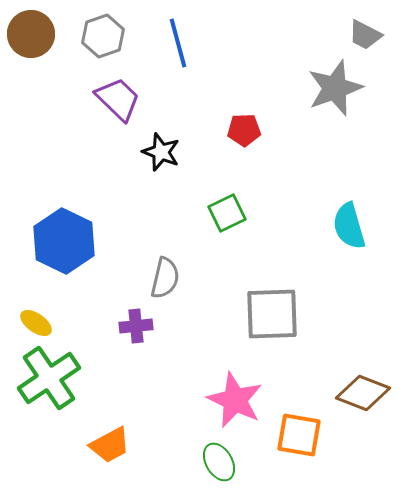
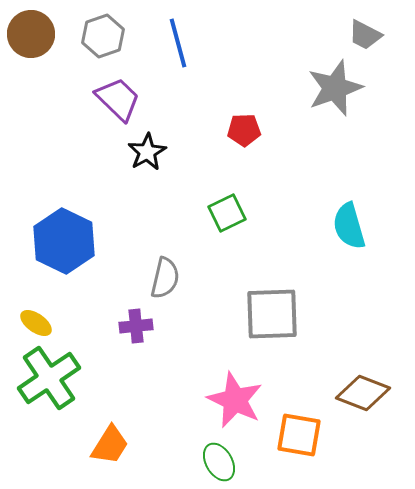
black star: moved 14 px left; rotated 21 degrees clockwise
orange trapezoid: rotated 30 degrees counterclockwise
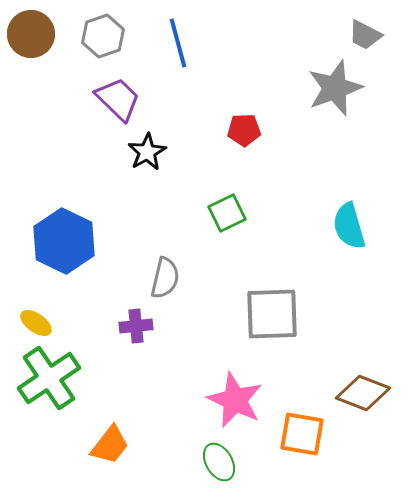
orange square: moved 3 px right, 1 px up
orange trapezoid: rotated 6 degrees clockwise
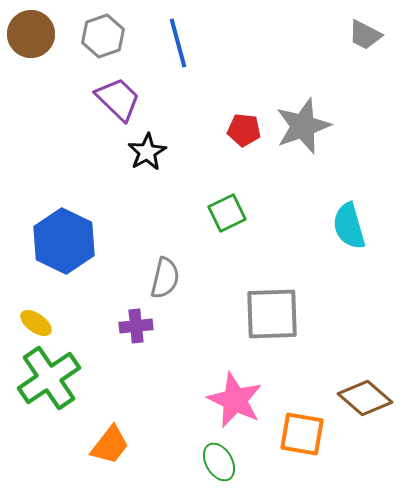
gray star: moved 32 px left, 38 px down
red pentagon: rotated 8 degrees clockwise
brown diamond: moved 2 px right, 5 px down; rotated 20 degrees clockwise
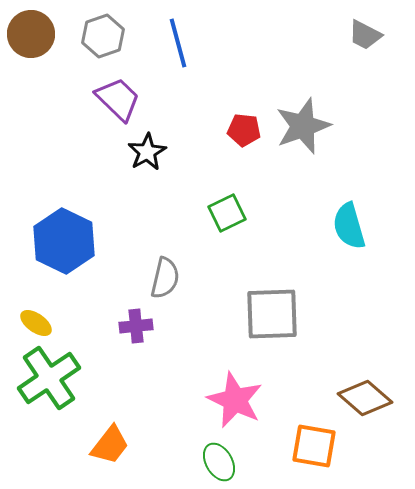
orange square: moved 12 px right, 12 px down
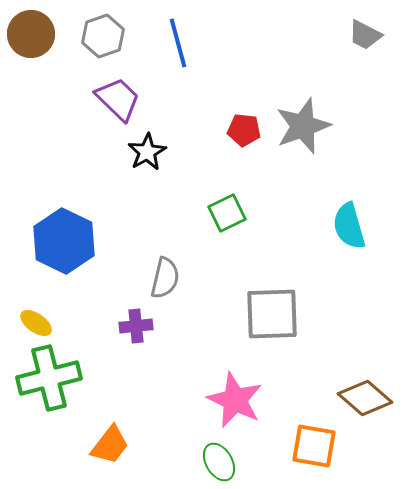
green cross: rotated 20 degrees clockwise
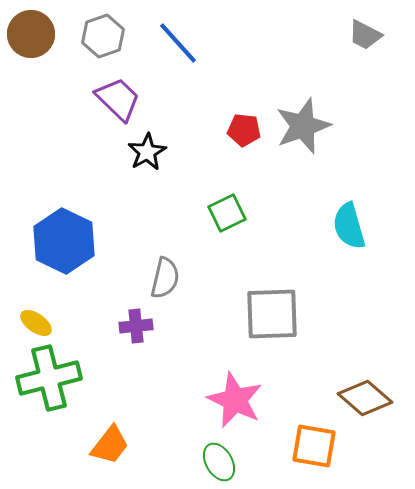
blue line: rotated 27 degrees counterclockwise
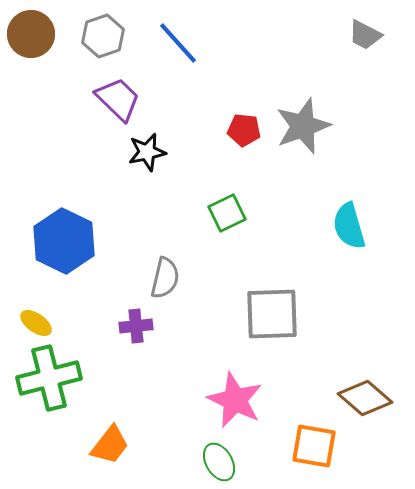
black star: rotated 18 degrees clockwise
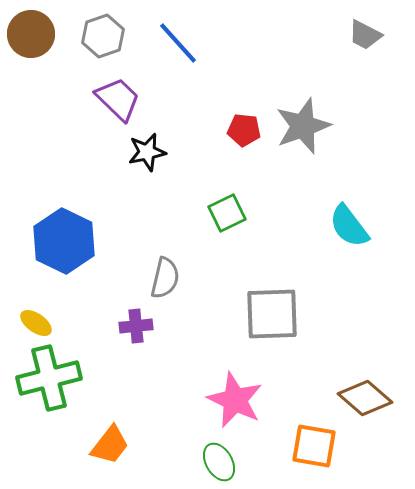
cyan semicircle: rotated 21 degrees counterclockwise
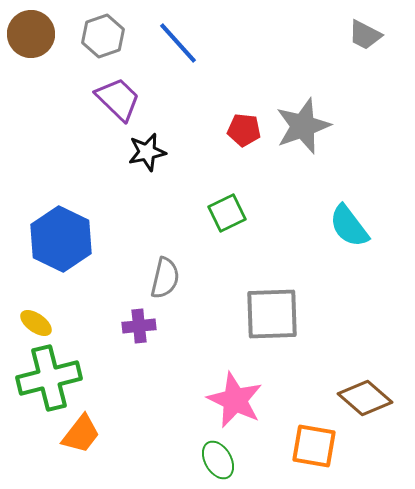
blue hexagon: moved 3 px left, 2 px up
purple cross: moved 3 px right
orange trapezoid: moved 29 px left, 11 px up
green ellipse: moved 1 px left, 2 px up
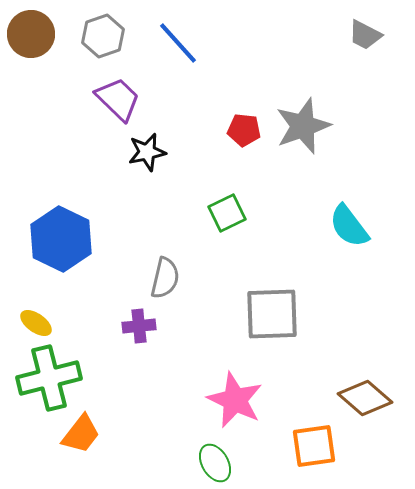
orange square: rotated 18 degrees counterclockwise
green ellipse: moved 3 px left, 3 px down
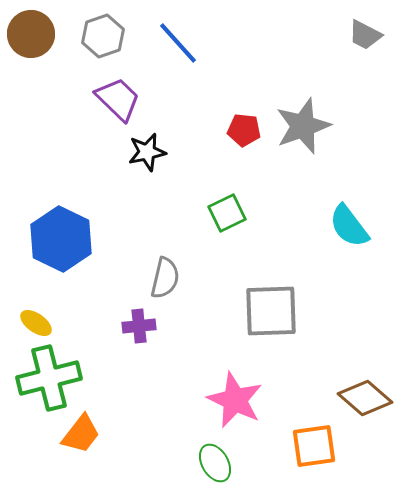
gray square: moved 1 px left, 3 px up
